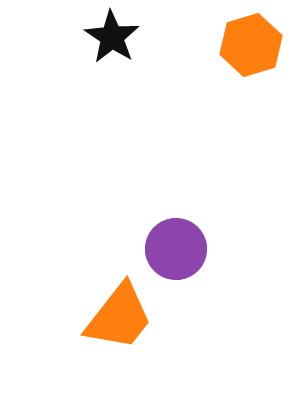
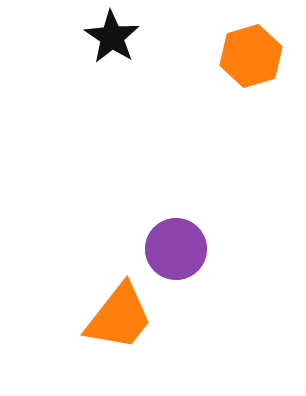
orange hexagon: moved 11 px down
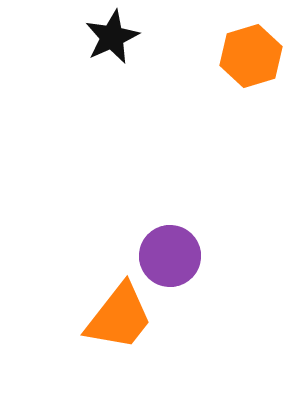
black star: rotated 14 degrees clockwise
purple circle: moved 6 px left, 7 px down
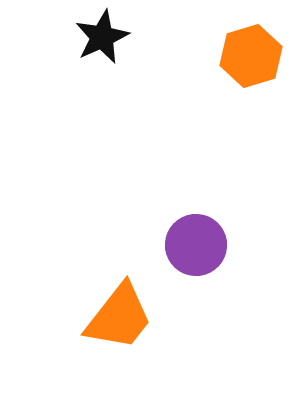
black star: moved 10 px left
purple circle: moved 26 px right, 11 px up
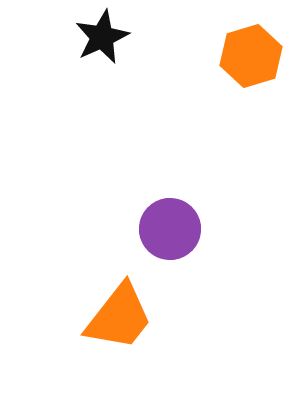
purple circle: moved 26 px left, 16 px up
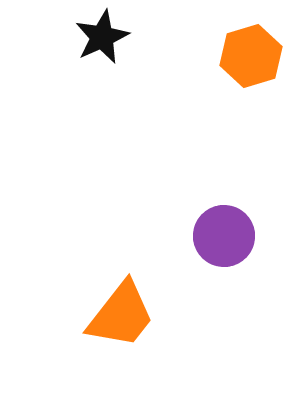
purple circle: moved 54 px right, 7 px down
orange trapezoid: moved 2 px right, 2 px up
